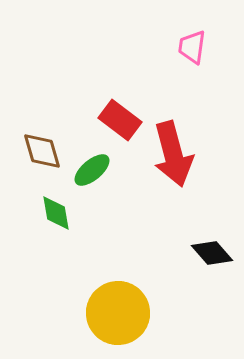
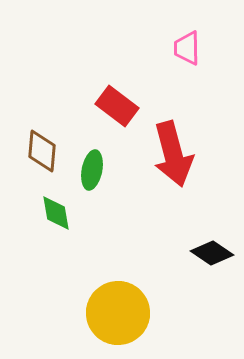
pink trapezoid: moved 5 px left, 1 px down; rotated 9 degrees counterclockwise
red rectangle: moved 3 px left, 14 px up
brown diamond: rotated 21 degrees clockwise
green ellipse: rotated 39 degrees counterclockwise
black diamond: rotated 15 degrees counterclockwise
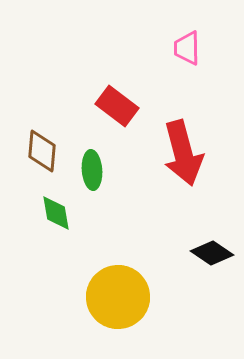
red arrow: moved 10 px right, 1 px up
green ellipse: rotated 15 degrees counterclockwise
yellow circle: moved 16 px up
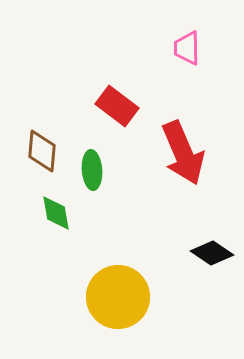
red arrow: rotated 8 degrees counterclockwise
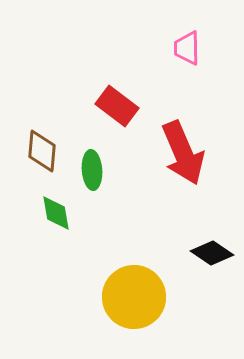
yellow circle: moved 16 px right
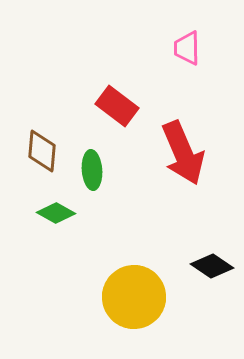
green diamond: rotated 51 degrees counterclockwise
black diamond: moved 13 px down
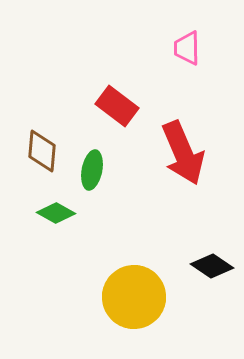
green ellipse: rotated 15 degrees clockwise
